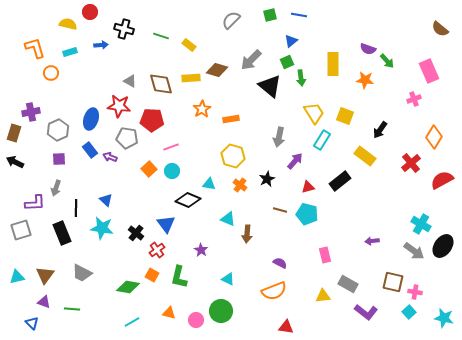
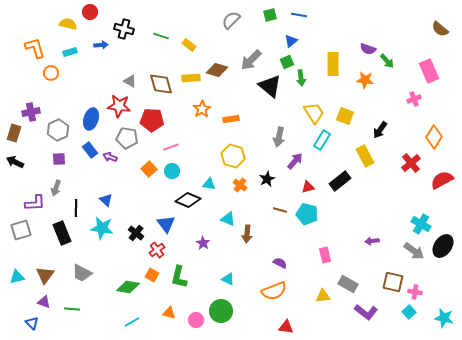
yellow rectangle at (365, 156): rotated 25 degrees clockwise
purple star at (201, 250): moved 2 px right, 7 px up
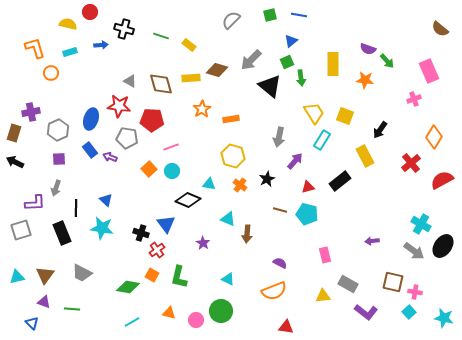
black cross at (136, 233): moved 5 px right; rotated 21 degrees counterclockwise
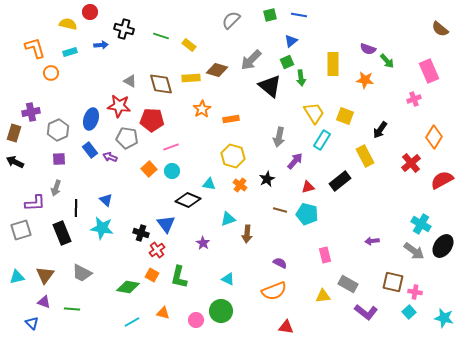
cyan triangle at (228, 219): rotated 42 degrees counterclockwise
orange triangle at (169, 313): moved 6 px left
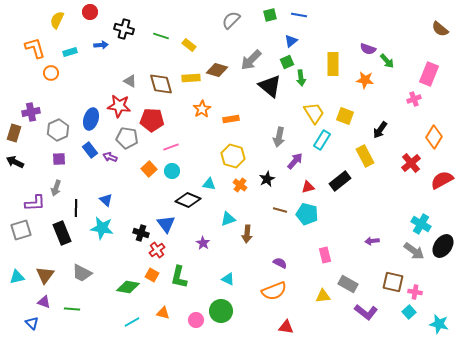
yellow semicircle at (68, 24): moved 11 px left, 4 px up; rotated 78 degrees counterclockwise
pink rectangle at (429, 71): moved 3 px down; rotated 45 degrees clockwise
cyan star at (444, 318): moved 5 px left, 6 px down
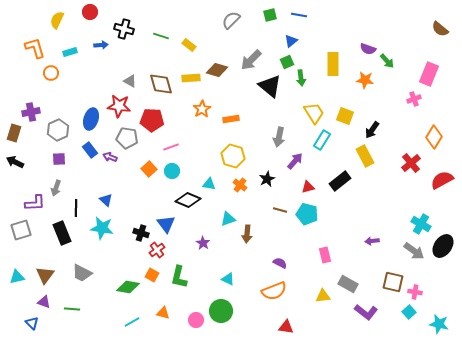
black arrow at (380, 130): moved 8 px left
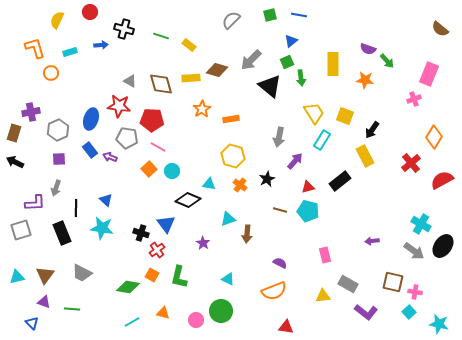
pink line at (171, 147): moved 13 px left; rotated 49 degrees clockwise
cyan pentagon at (307, 214): moved 1 px right, 3 px up
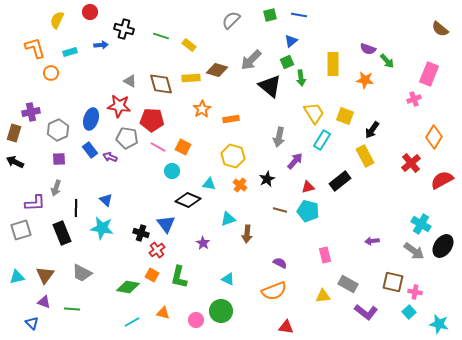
orange square at (149, 169): moved 34 px right, 22 px up; rotated 21 degrees counterclockwise
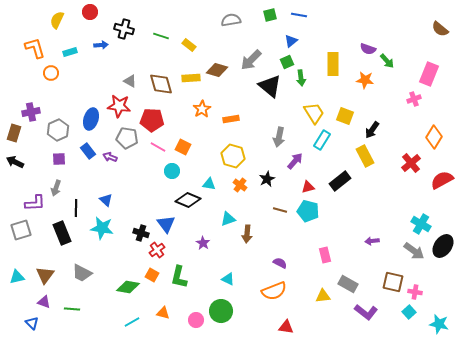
gray semicircle at (231, 20): rotated 36 degrees clockwise
blue rectangle at (90, 150): moved 2 px left, 1 px down
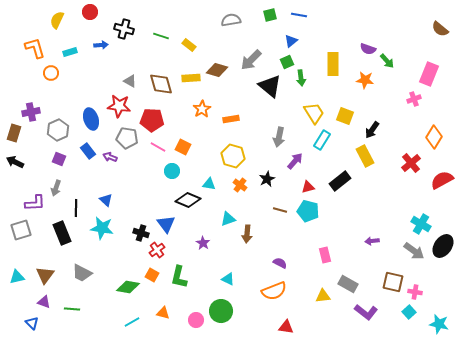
blue ellipse at (91, 119): rotated 35 degrees counterclockwise
purple square at (59, 159): rotated 24 degrees clockwise
